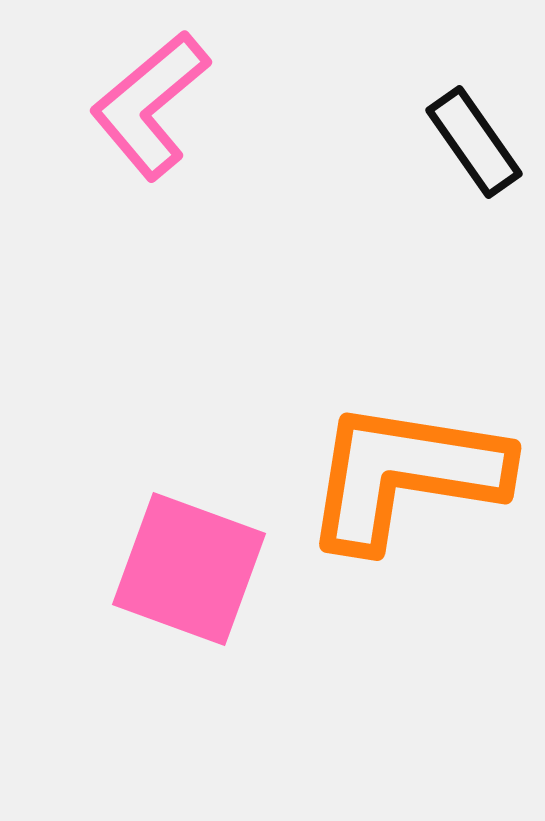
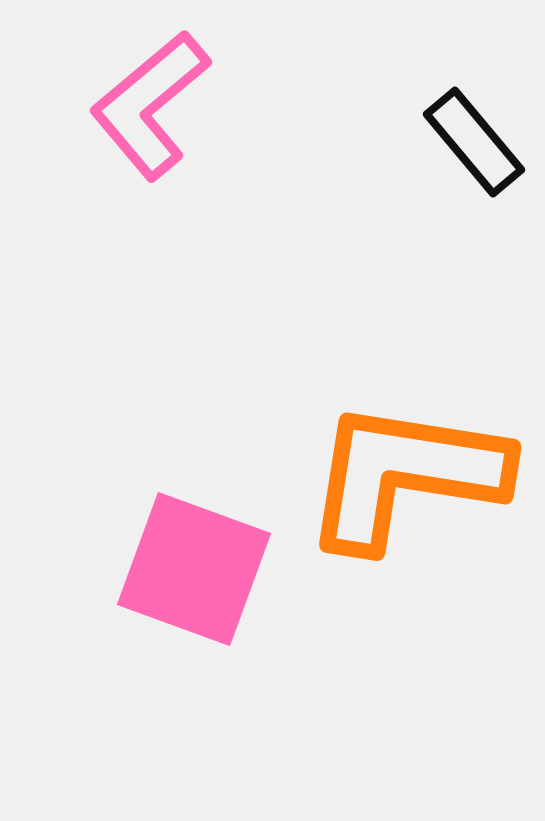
black rectangle: rotated 5 degrees counterclockwise
pink square: moved 5 px right
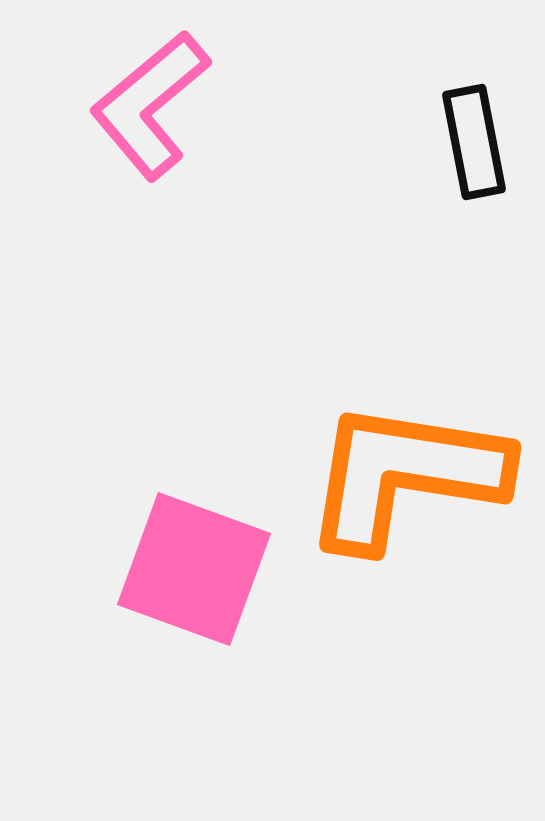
black rectangle: rotated 29 degrees clockwise
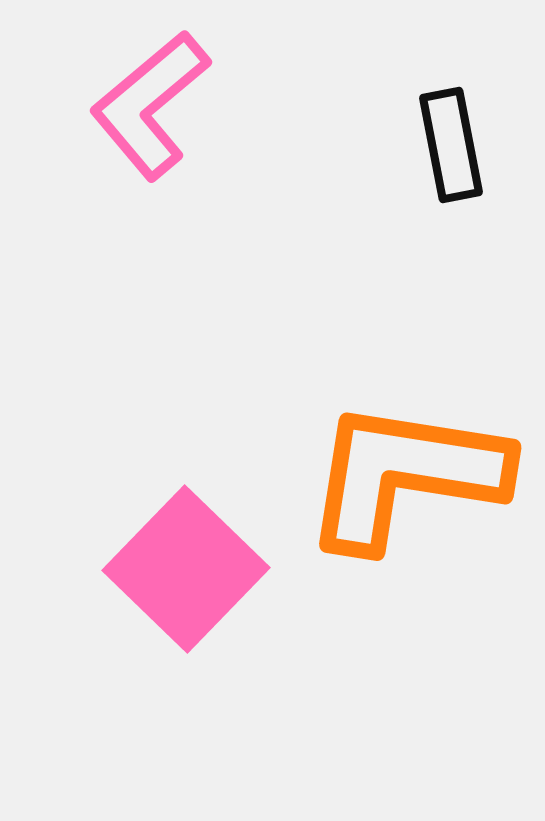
black rectangle: moved 23 px left, 3 px down
pink square: moved 8 px left; rotated 24 degrees clockwise
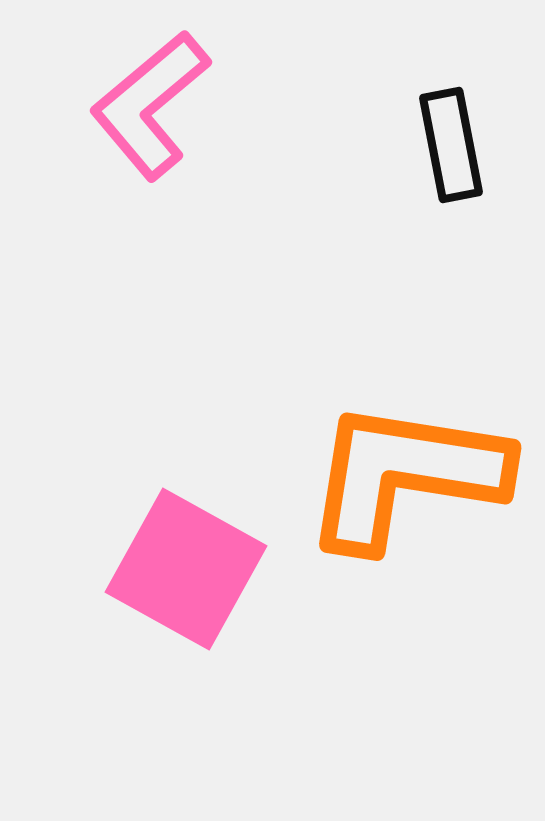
pink square: rotated 15 degrees counterclockwise
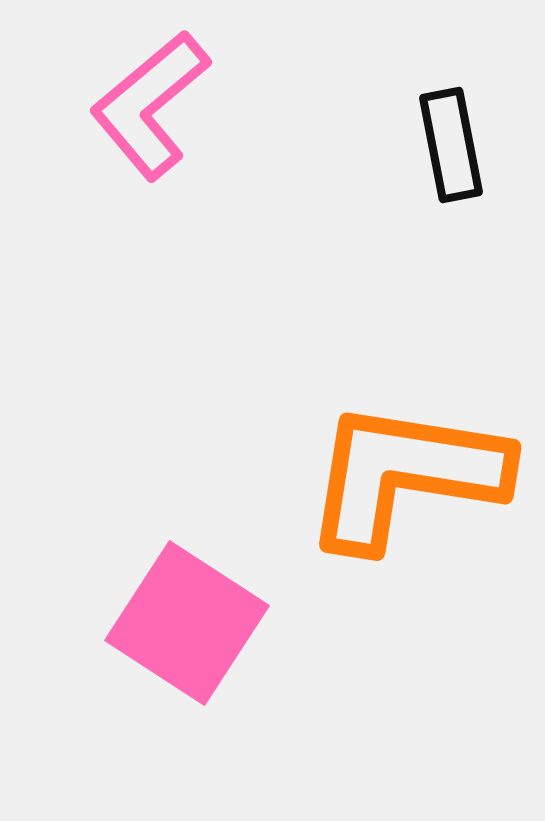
pink square: moved 1 px right, 54 px down; rotated 4 degrees clockwise
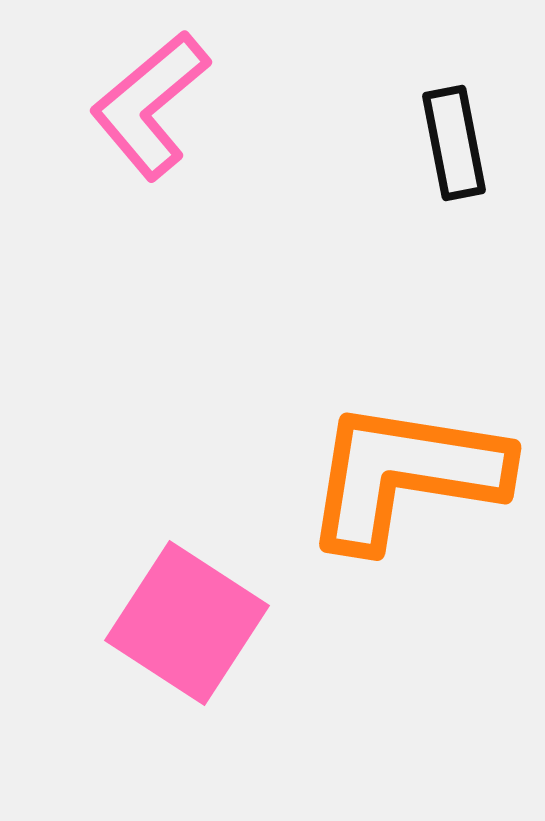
black rectangle: moved 3 px right, 2 px up
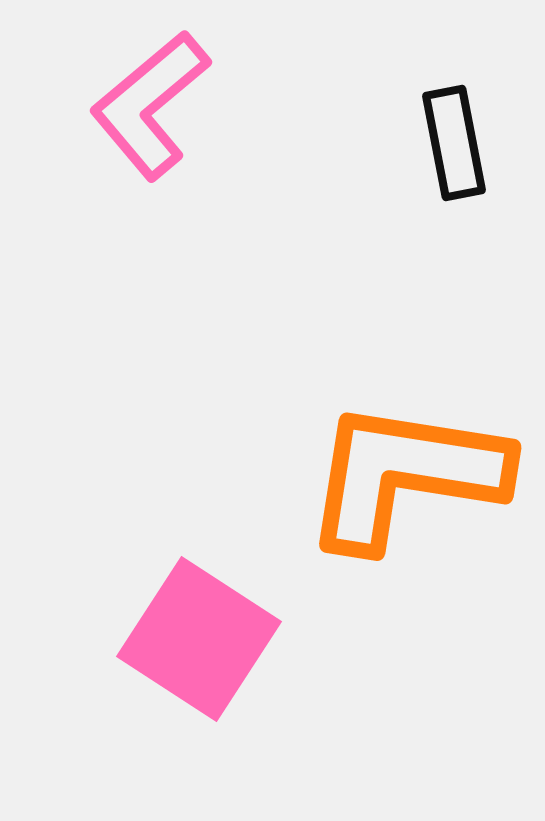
pink square: moved 12 px right, 16 px down
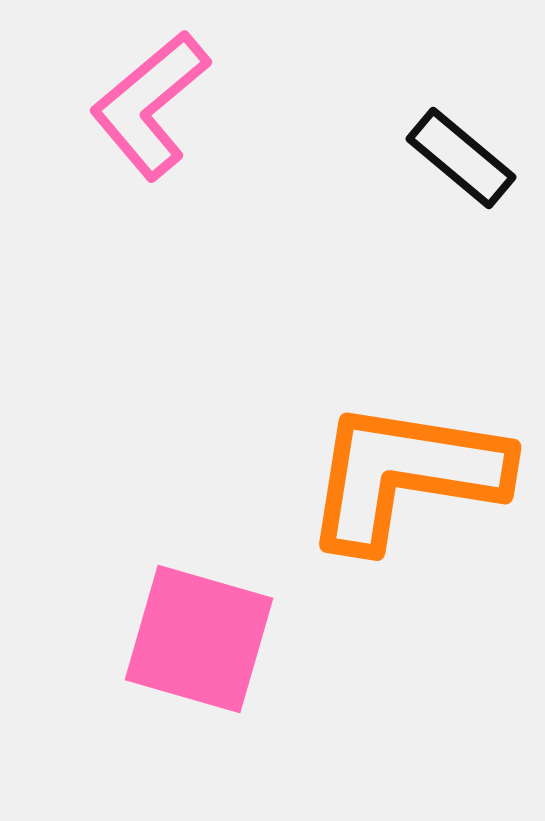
black rectangle: moved 7 px right, 15 px down; rotated 39 degrees counterclockwise
pink square: rotated 17 degrees counterclockwise
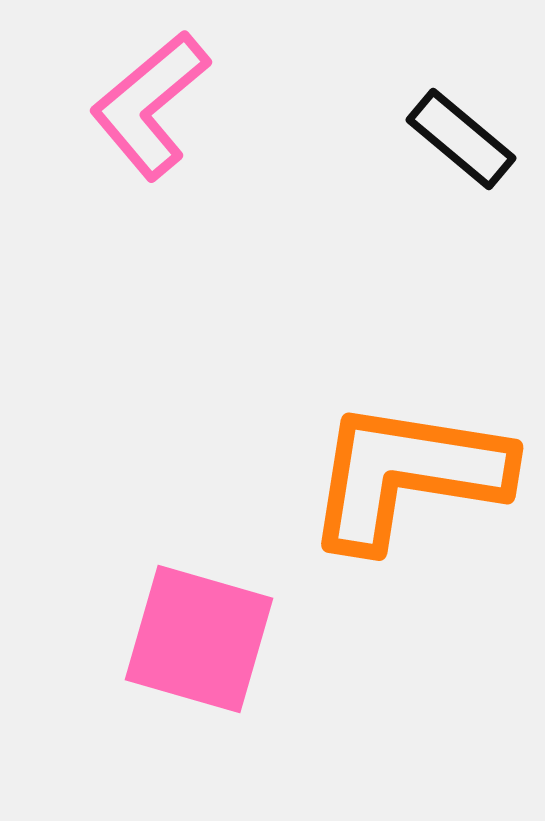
black rectangle: moved 19 px up
orange L-shape: moved 2 px right
